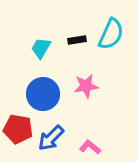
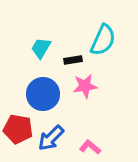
cyan semicircle: moved 8 px left, 6 px down
black rectangle: moved 4 px left, 20 px down
pink star: moved 1 px left
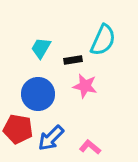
pink star: rotated 20 degrees clockwise
blue circle: moved 5 px left
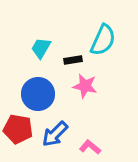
blue arrow: moved 4 px right, 4 px up
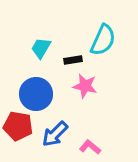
blue circle: moved 2 px left
red pentagon: moved 3 px up
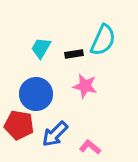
black rectangle: moved 1 px right, 6 px up
red pentagon: moved 1 px right, 1 px up
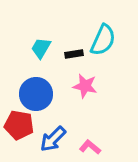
blue arrow: moved 2 px left, 5 px down
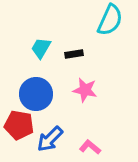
cyan semicircle: moved 7 px right, 20 px up
pink star: moved 4 px down
blue arrow: moved 3 px left
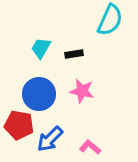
pink star: moved 3 px left, 1 px down
blue circle: moved 3 px right
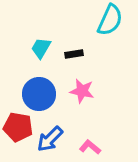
red pentagon: moved 1 px left, 2 px down
